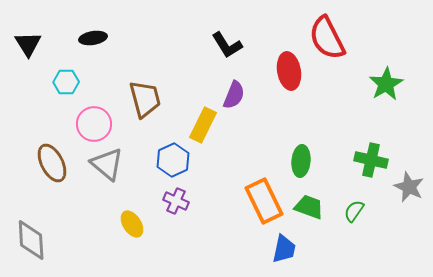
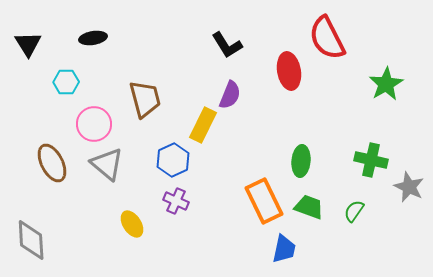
purple semicircle: moved 4 px left
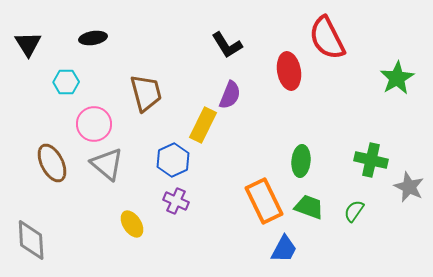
green star: moved 11 px right, 6 px up
brown trapezoid: moved 1 px right, 6 px up
blue trapezoid: rotated 16 degrees clockwise
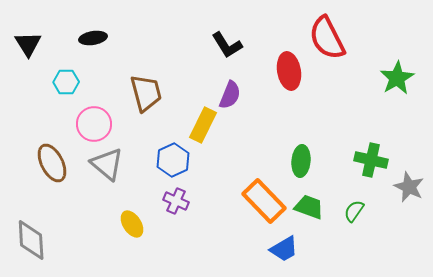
orange rectangle: rotated 18 degrees counterclockwise
blue trapezoid: rotated 32 degrees clockwise
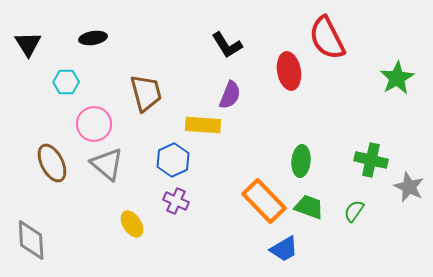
yellow rectangle: rotated 68 degrees clockwise
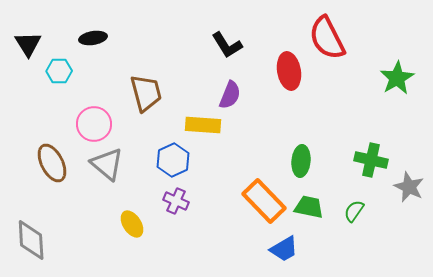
cyan hexagon: moved 7 px left, 11 px up
green trapezoid: rotated 8 degrees counterclockwise
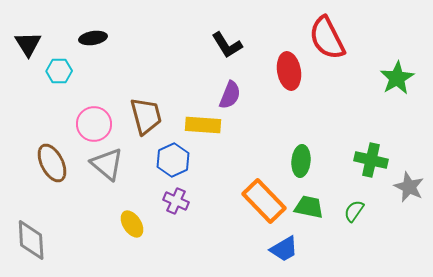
brown trapezoid: moved 23 px down
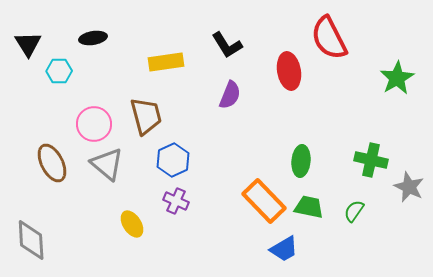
red semicircle: moved 2 px right
yellow rectangle: moved 37 px left, 63 px up; rotated 12 degrees counterclockwise
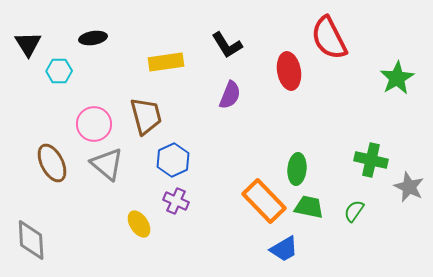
green ellipse: moved 4 px left, 8 px down
yellow ellipse: moved 7 px right
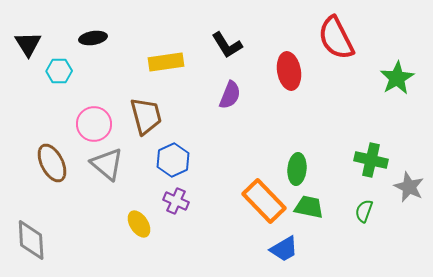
red semicircle: moved 7 px right
green semicircle: moved 10 px right; rotated 15 degrees counterclockwise
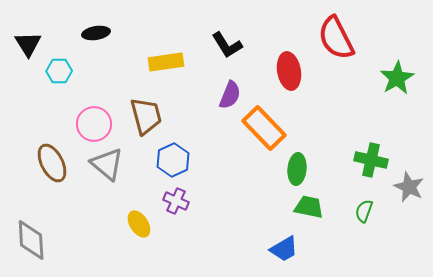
black ellipse: moved 3 px right, 5 px up
orange rectangle: moved 73 px up
